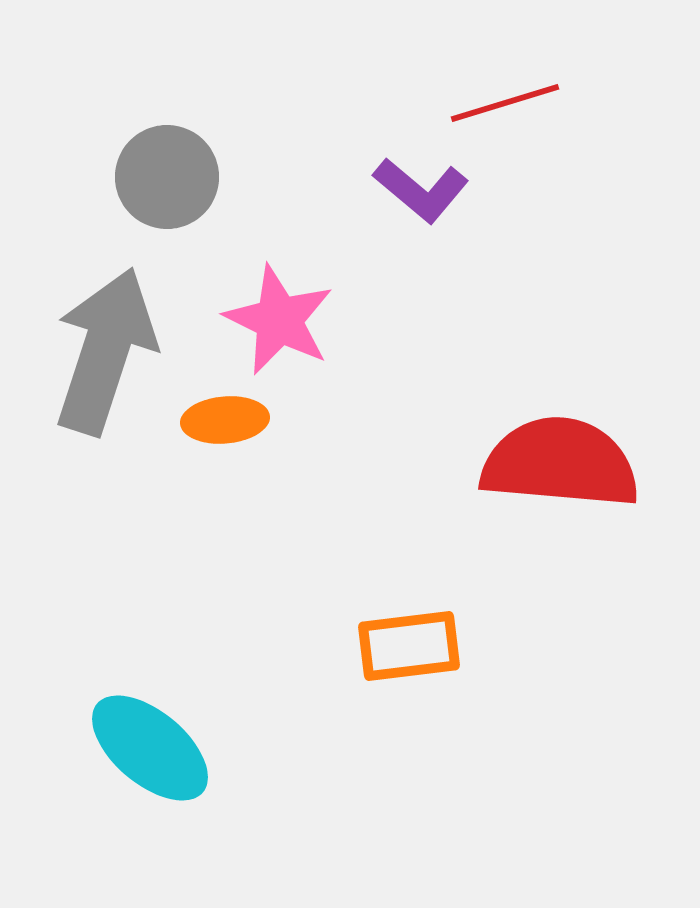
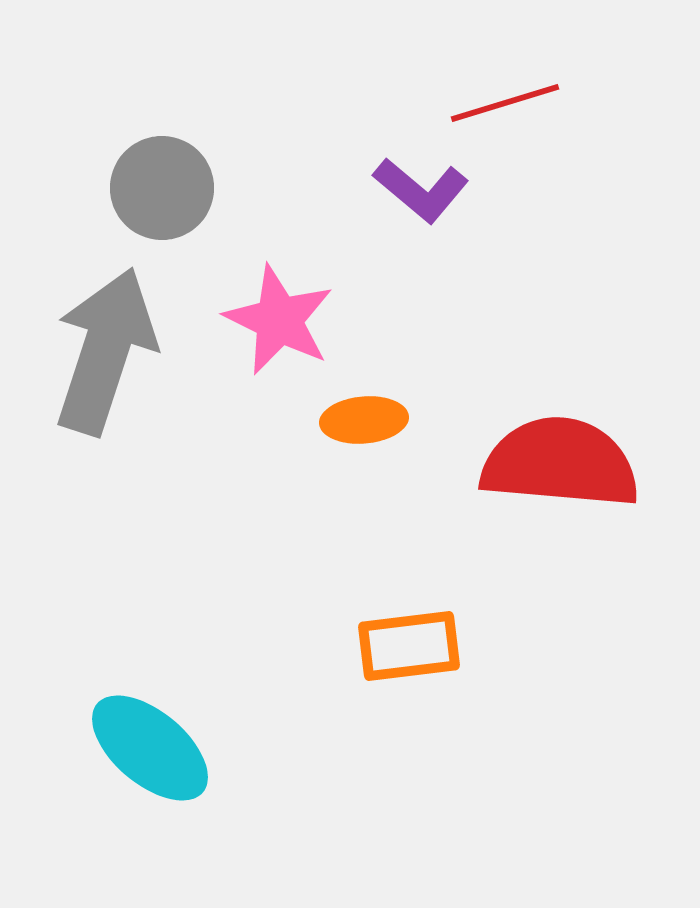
gray circle: moved 5 px left, 11 px down
orange ellipse: moved 139 px right
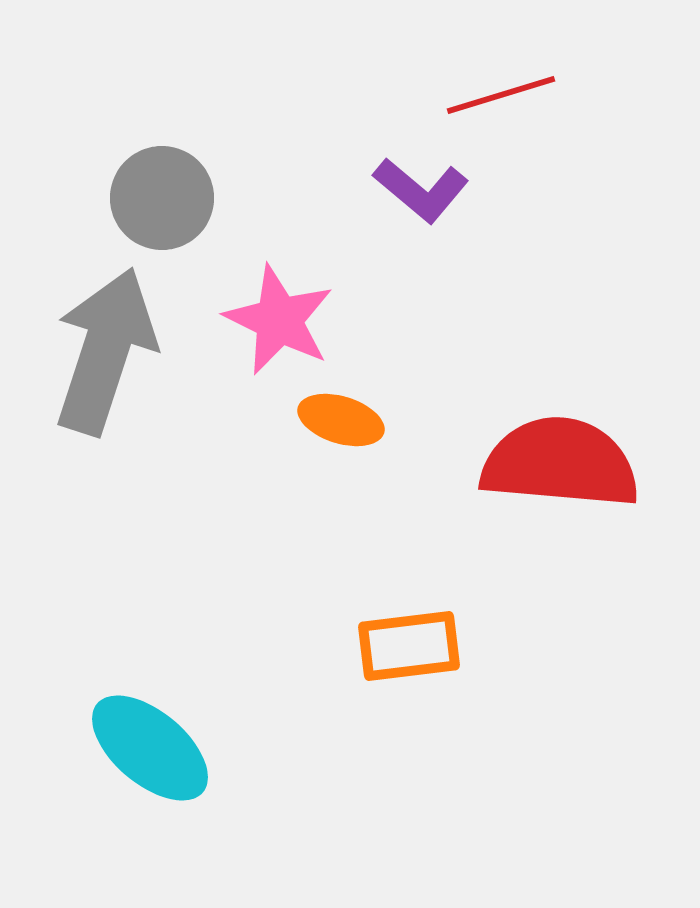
red line: moved 4 px left, 8 px up
gray circle: moved 10 px down
orange ellipse: moved 23 px left; rotated 22 degrees clockwise
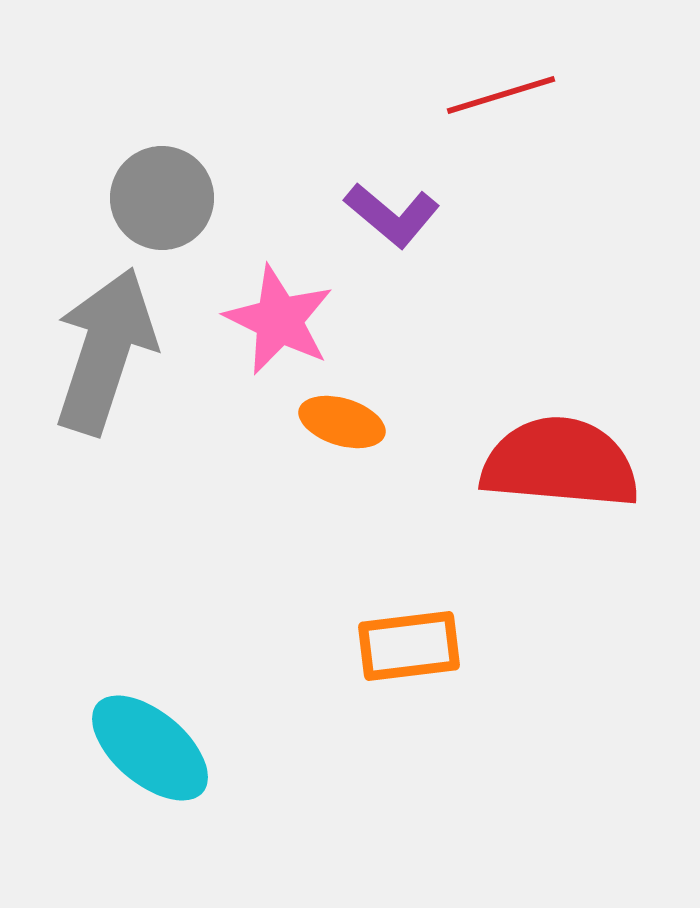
purple L-shape: moved 29 px left, 25 px down
orange ellipse: moved 1 px right, 2 px down
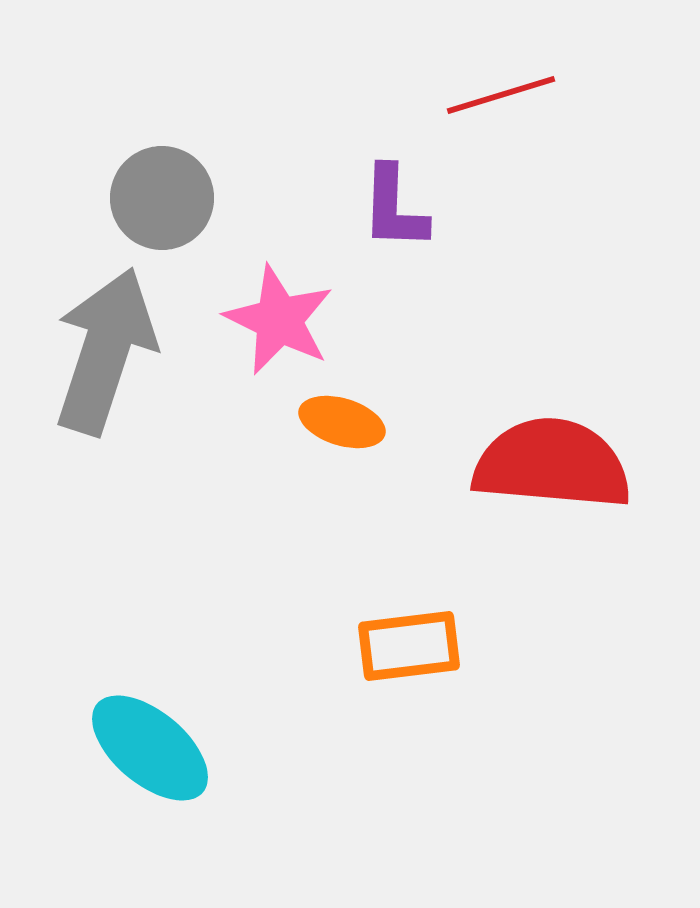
purple L-shape: moved 2 px right, 7 px up; rotated 52 degrees clockwise
red semicircle: moved 8 px left, 1 px down
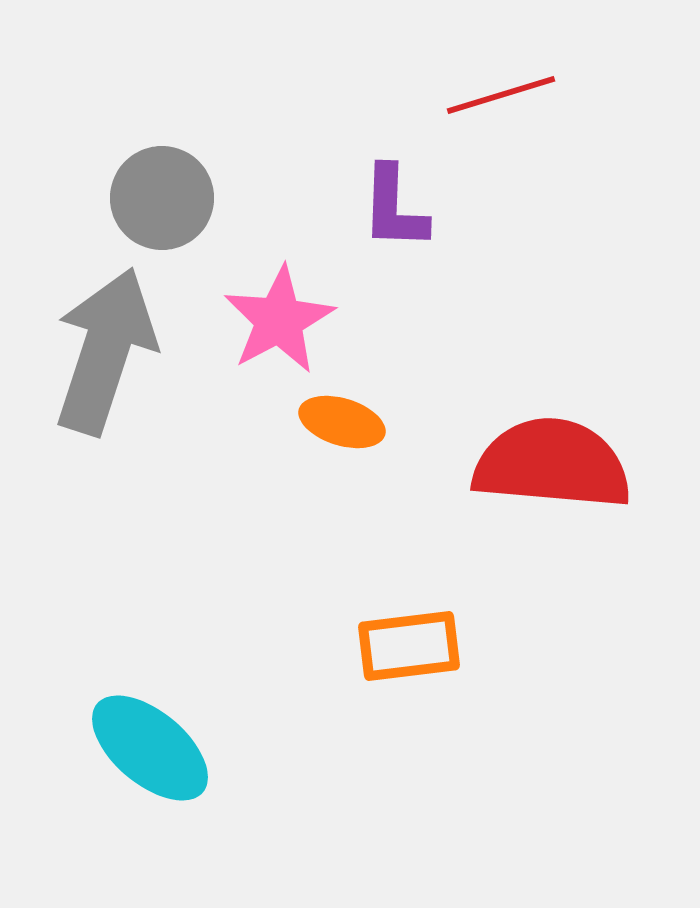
pink star: rotated 18 degrees clockwise
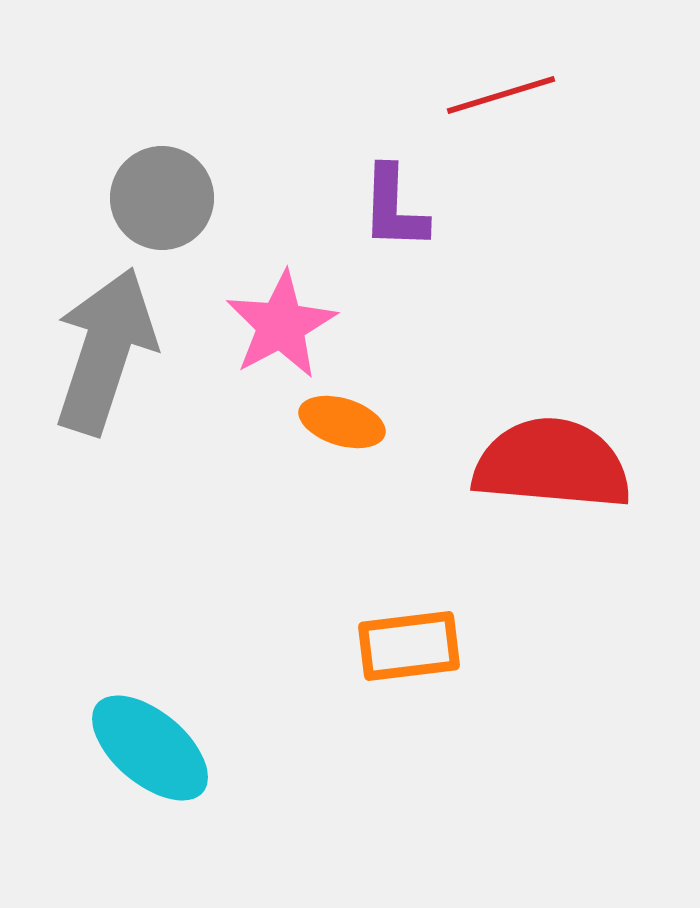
pink star: moved 2 px right, 5 px down
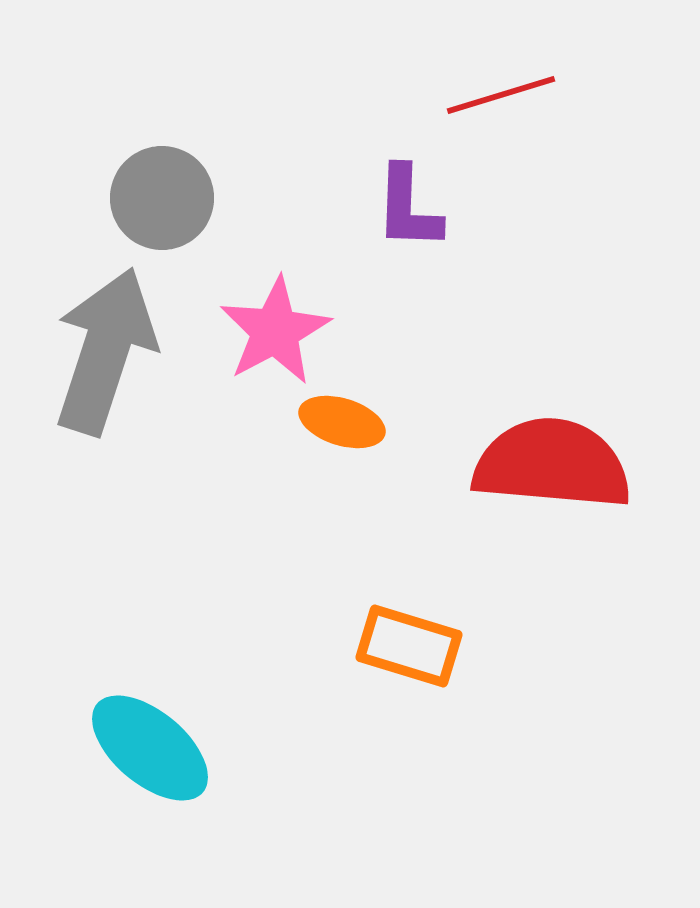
purple L-shape: moved 14 px right
pink star: moved 6 px left, 6 px down
orange rectangle: rotated 24 degrees clockwise
